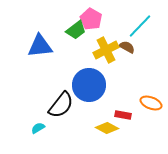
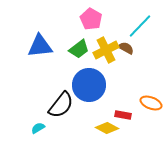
green trapezoid: moved 3 px right, 19 px down
brown semicircle: moved 1 px left, 1 px down
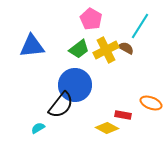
cyan line: rotated 12 degrees counterclockwise
blue triangle: moved 8 px left
blue circle: moved 14 px left
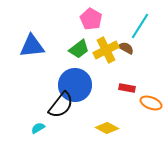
red rectangle: moved 4 px right, 27 px up
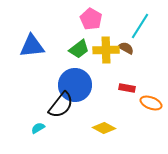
yellow cross: rotated 25 degrees clockwise
yellow diamond: moved 3 px left
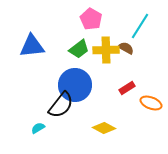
red rectangle: rotated 42 degrees counterclockwise
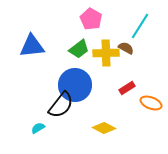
yellow cross: moved 3 px down
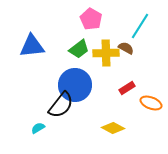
yellow diamond: moved 9 px right
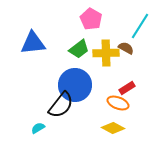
blue triangle: moved 1 px right, 3 px up
orange ellipse: moved 33 px left
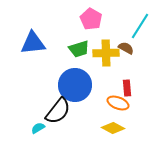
green trapezoid: rotated 20 degrees clockwise
red rectangle: rotated 63 degrees counterclockwise
black semicircle: moved 3 px left, 6 px down
